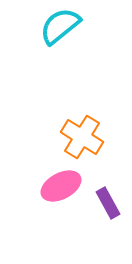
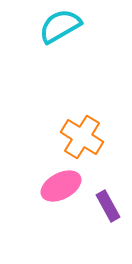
cyan semicircle: rotated 9 degrees clockwise
purple rectangle: moved 3 px down
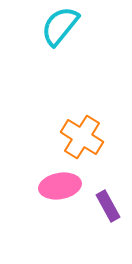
cyan semicircle: rotated 21 degrees counterclockwise
pink ellipse: moved 1 px left; rotated 18 degrees clockwise
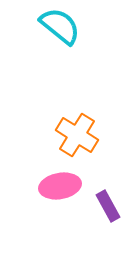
cyan semicircle: rotated 90 degrees clockwise
orange cross: moved 5 px left, 2 px up
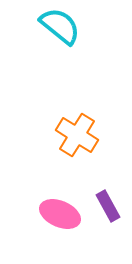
pink ellipse: moved 28 px down; rotated 33 degrees clockwise
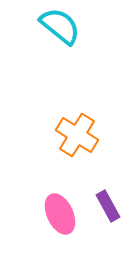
pink ellipse: rotated 42 degrees clockwise
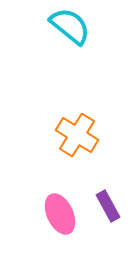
cyan semicircle: moved 10 px right
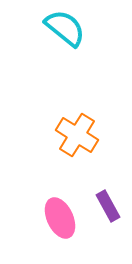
cyan semicircle: moved 5 px left, 2 px down
pink ellipse: moved 4 px down
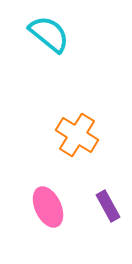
cyan semicircle: moved 16 px left, 6 px down
pink ellipse: moved 12 px left, 11 px up
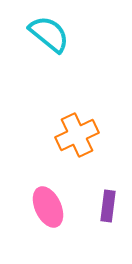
orange cross: rotated 33 degrees clockwise
purple rectangle: rotated 36 degrees clockwise
